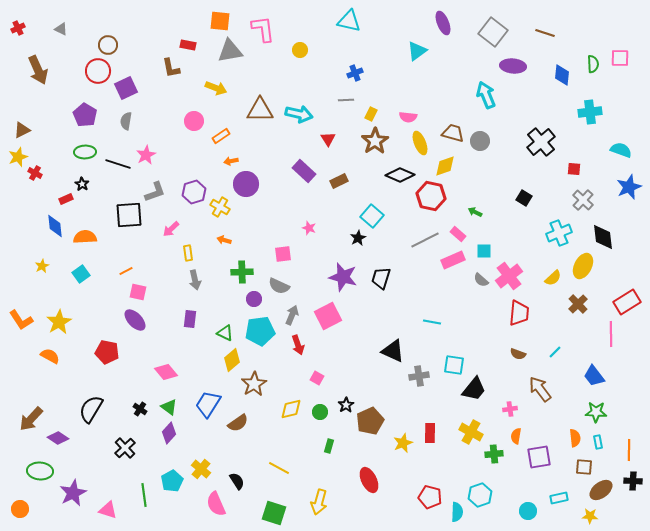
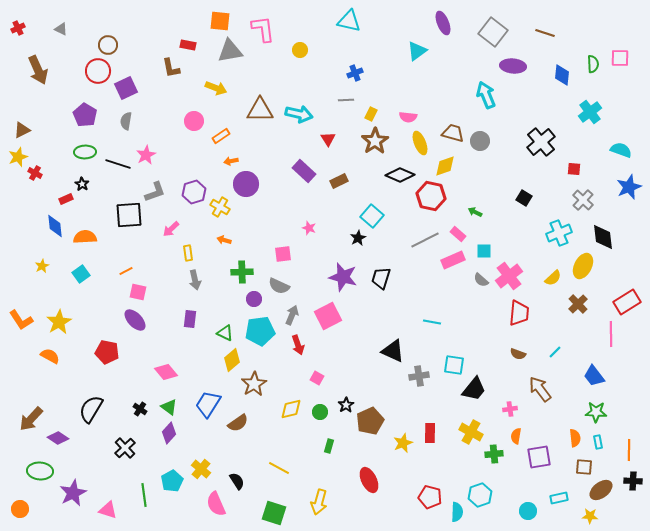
cyan cross at (590, 112): rotated 30 degrees counterclockwise
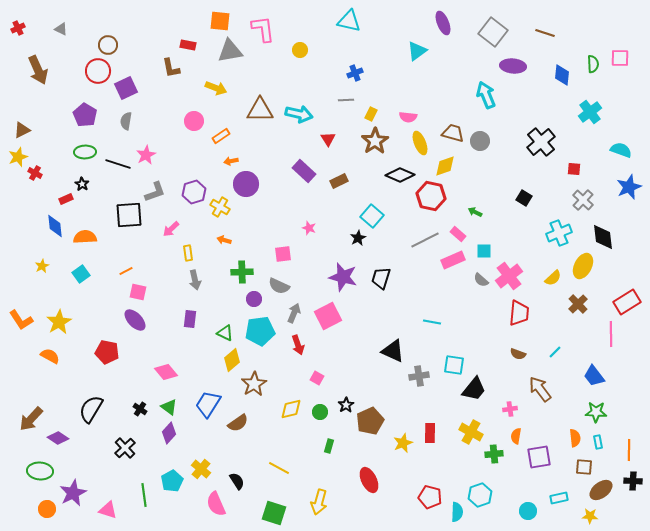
gray arrow at (292, 315): moved 2 px right, 2 px up
orange circle at (20, 509): moved 27 px right
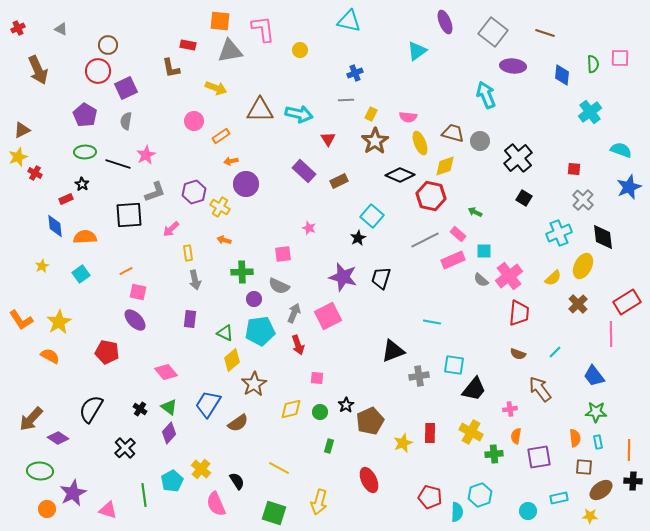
purple ellipse at (443, 23): moved 2 px right, 1 px up
black cross at (541, 142): moved 23 px left, 16 px down
black triangle at (393, 351): rotated 45 degrees counterclockwise
pink square at (317, 378): rotated 24 degrees counterclockwise
